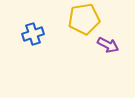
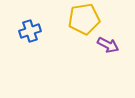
blue cross: moved 3 px left, 3 px up
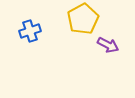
yellow pentagon: moved 1 px left; rotated 20 degrees counterclockwise
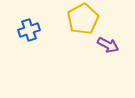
blue cross: moved 1 px left, 1 px up
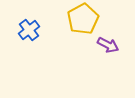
blue cross: rotated 20 degrees counterclockwise
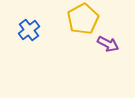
purple arrow: moved 1 px up
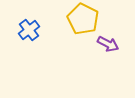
yellow pentagon: rotated 16 degrees counterclockwise
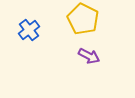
purple arrow: moved 19 px left, 12 px down
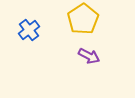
yellow pentagon: rotated 12 degrees clockwise
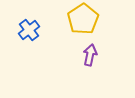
purple arrow: moved 1 px right, 1 px up; rotated 105 degrees counterclockwise
